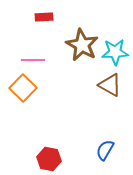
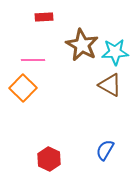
red hexagon: rotated 15 degrees clockwise
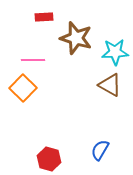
brown star: moved 6 px left, 7 px up; rotated 12 degrees counterclockwise
blue semicircle: moved 5 px left
red hexagon: rotated 10 degrees counterclockwise
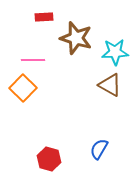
blue semicircle: moved 1 px left, 1 px up
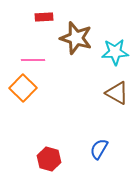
brown triangle: moved 7 px right, 8 px down
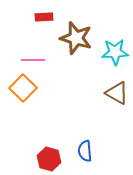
blue semicircle: moved 14 px left, 2 px down; rotated 35 degrees counterclockwise
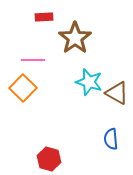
brown star: moved 1 px left; rotated 20 degrees clockwise
cyan star: moved 26 px left, 30 px down; rotated 20 degrees clockwise
blue semicircle: moved 26 px right, 12 px up
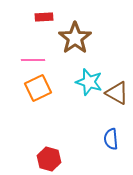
orange square: moved 15 px right; rotated 20 degrees clockwise
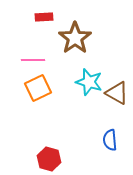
blue semicircle: moved 1 px left, 1 px down
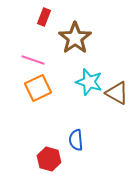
red rectangle: rotated 66 degrees counterclockwise
pink line: rotated 20 degrees clockwise
blue semicircle: moved 34 px left
